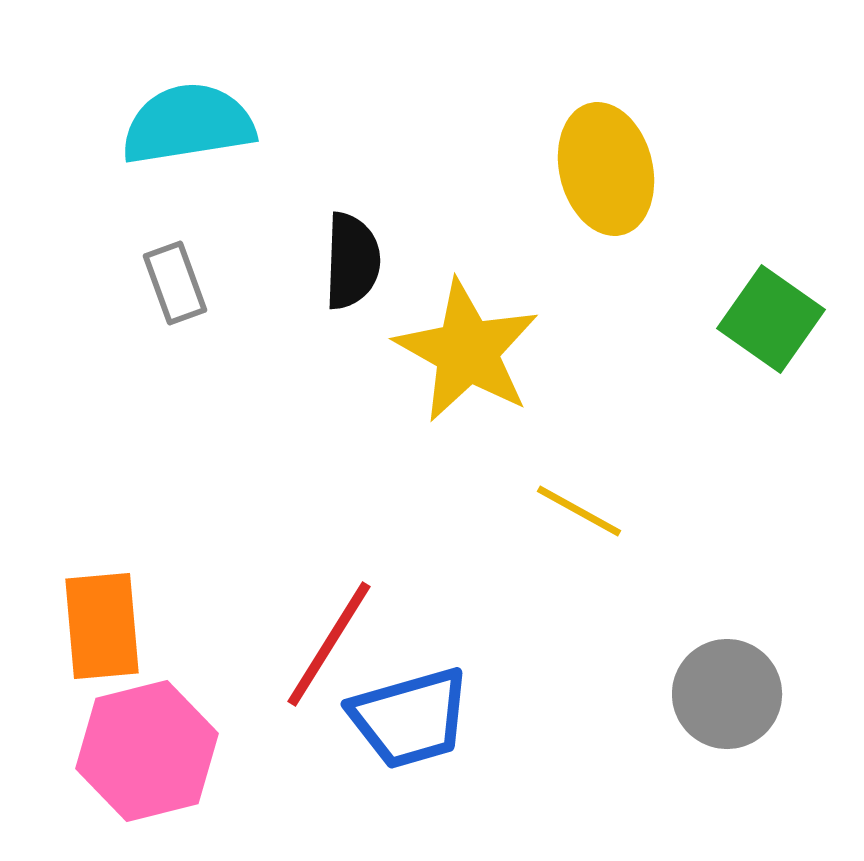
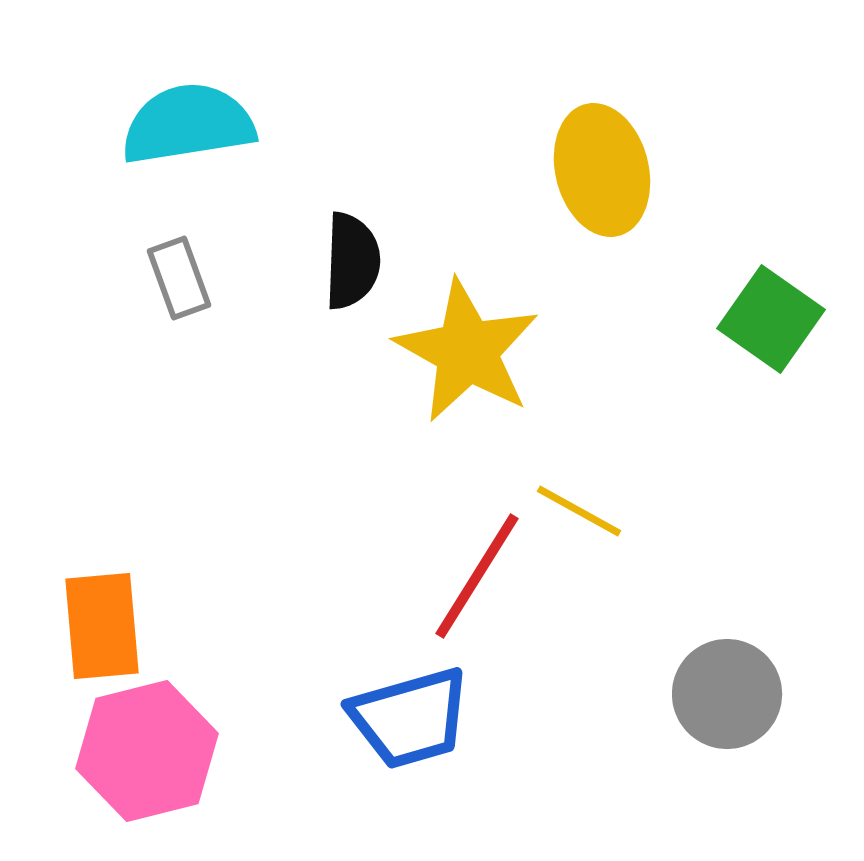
yellow ellipse: moved 4 px left, 1 px down
gray rectangle: moved 4 px right, 5 px up
red line: moved 148 px right, 68 px up
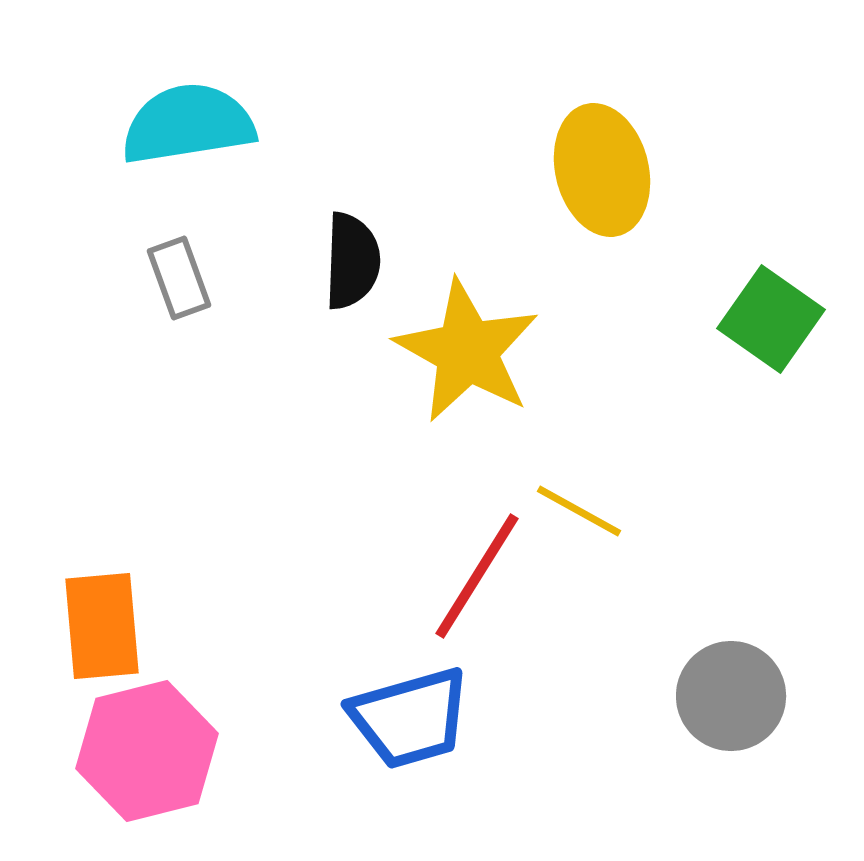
gray circle: moved 4 px right, 2 px down
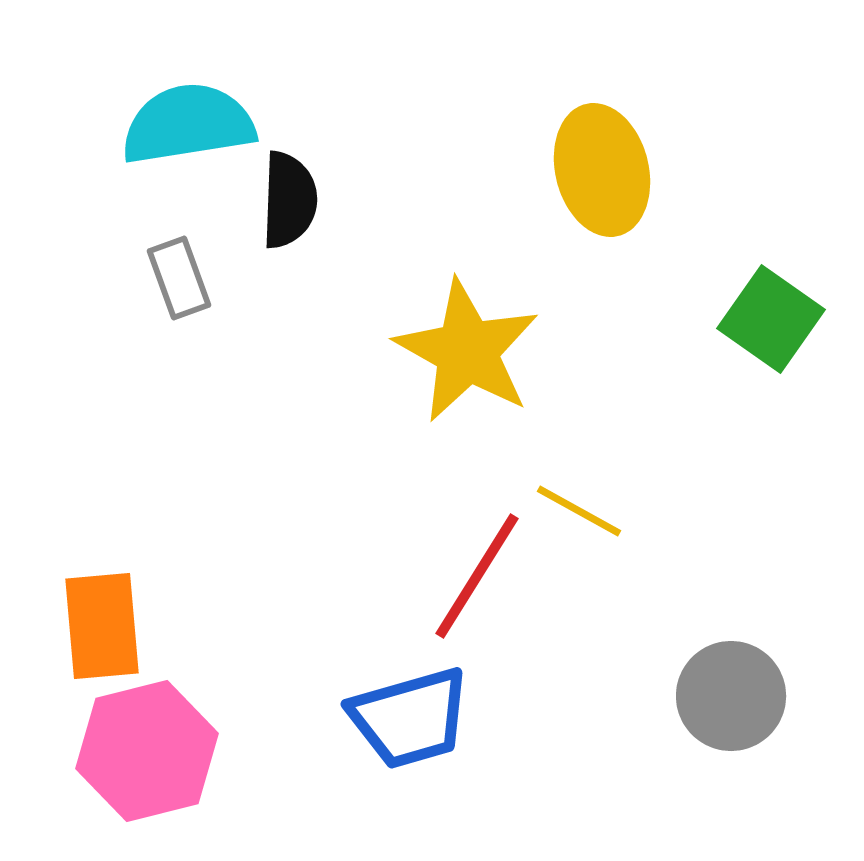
black semicircle: moved 63 px left, 61 px up
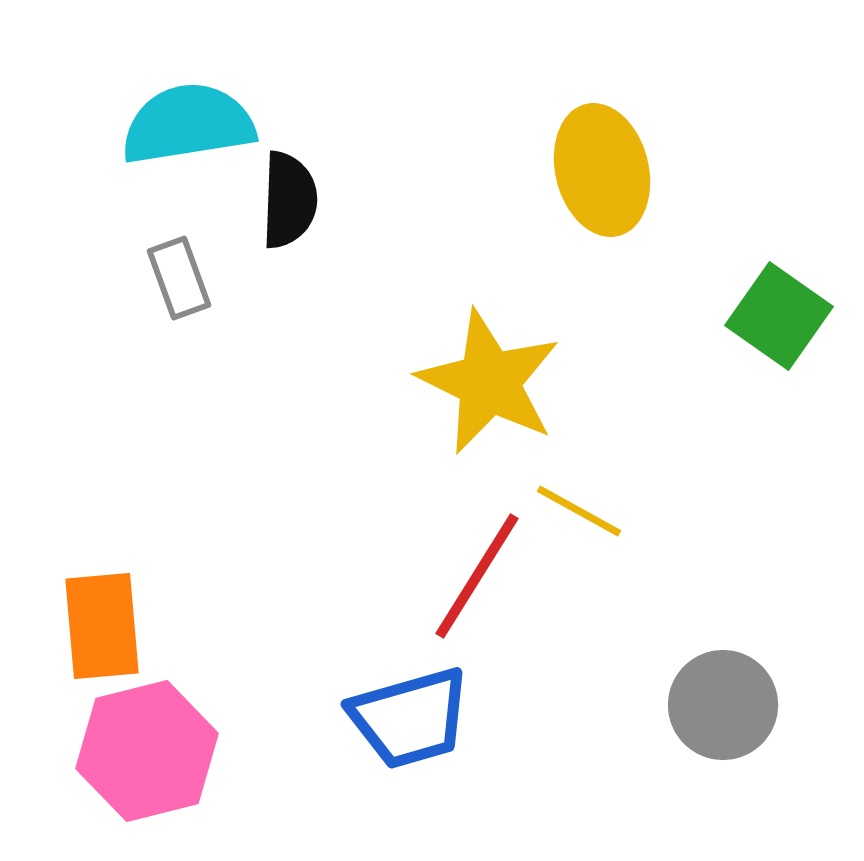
green square: moved 8 px right, 3 px up
yellow star: moved 22 px right, 31 px down; rotated 3 degrees counterclockwise
gray circle: moved 8 px left, 9 px down
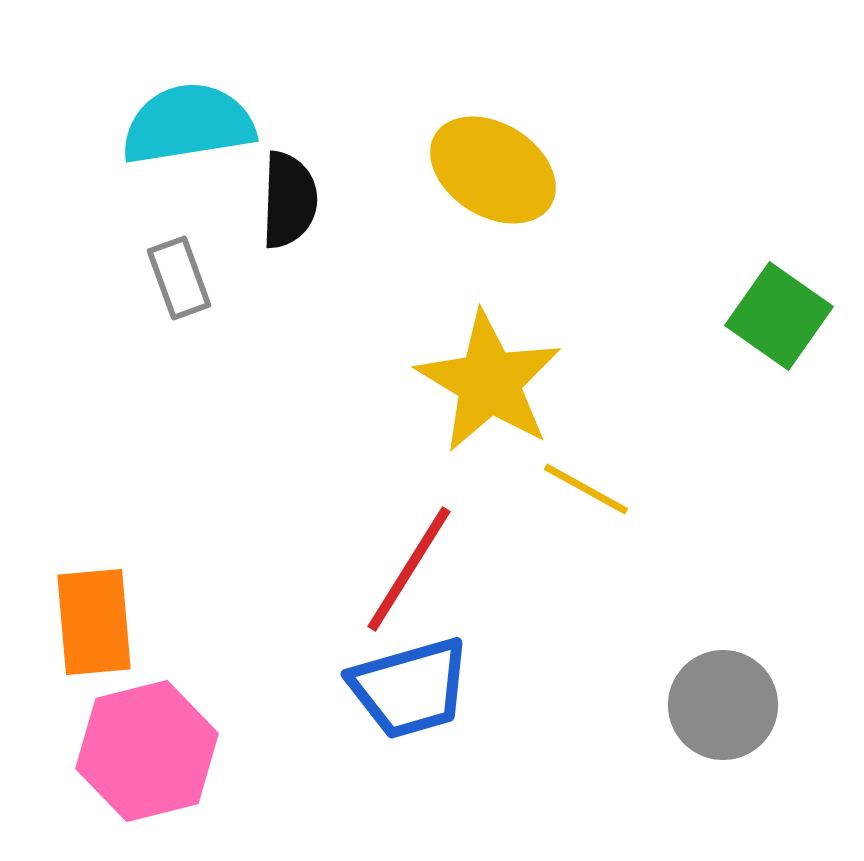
yellow ellipse: moved 109 px left; rotated 44 degrees counterclockwise
yellow star: rotated 5 degrees clockwise
yellow line: moved 7 px right, 22 px up
red line: moved 68 px left, 7 px up
orange rectangle: moved 8 px left, 4 px up
blue trapezoid: moved 30 px up
